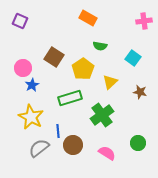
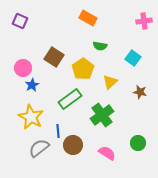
green rectangle: moved 1 px down; rotated 20 degrees counterclockwise
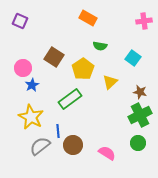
green cross: moved 38 px right; rotated 10 degrees clockwise
gray semicircle: moved 1 px right, 2 px up
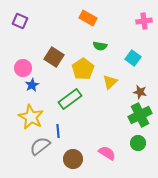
brown circle: moved 14 px down
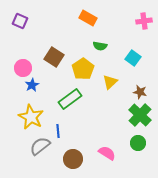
green cross: rotated 20 degrees counterclockwise
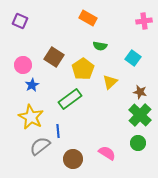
pink circle: moved 3 px up
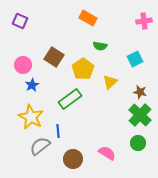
cyan square: moved 2 px right, 1 px down; rotated 28 degrees clockwise
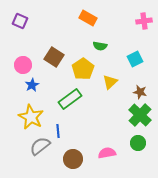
pink semicircle: rotated 42 degrees counterclockwise
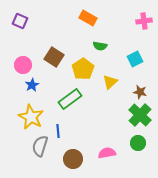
gray semicircle: rotated 35 degrees counterclockwise
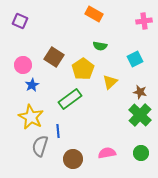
orange rectangle: moved 6 px right, 4 px up
green circle: moved 3 px right, 10 px down
